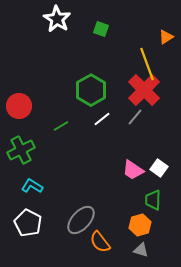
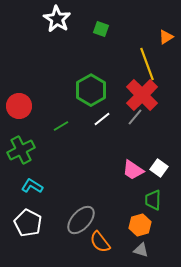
red cross: moved 2 px left, 5 px down
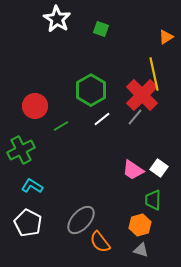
yellow line: moved 7 px right, 10 px down; rotated 8 degrees clockwise
red circle: moved 16 px right
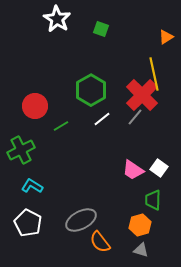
gray ellipse: rotated 20 degrees clockwise
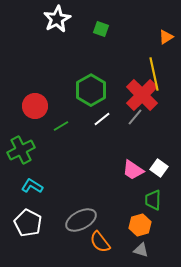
white star: rotated 12 degrees clockwise
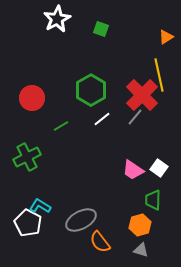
yellow line: moved 5 px right, 1 px down
red circle: moved 3 px left, 8 px up
green cross: moved 6 px right, 7 px down
cyan L-shape: moved 8 px right, 20 px down
